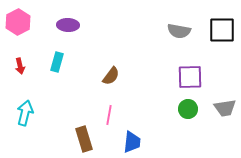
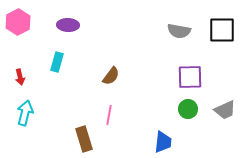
red arrow: moved 11 px down
gray trapezoid: moved 2 px down; rotated 15 degrees counterclockwise
blue trapezoid: moved 31 px right
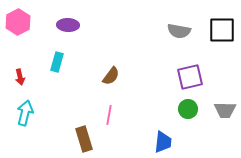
purple square: rotated 12 degrees counterclockwise
gray trapezoid: rotated 25 degrees clockwise
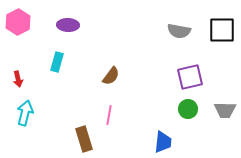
red arrow: moved 2 px left, 2 px down
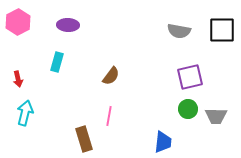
gray trapezoid: moved 9 px left, 6 px down
pink line: moved 1 px down
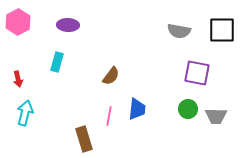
purple square: moved 7 px right, 4 px up; rotated 24 degrees clockwise
blue trapezoid: moved 26 px left, 33 px up
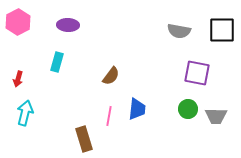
red arrow: rotated 28 degrees clockwise
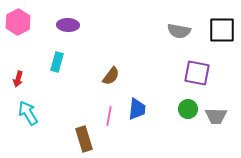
cyan arrow: moved 3 px right; rotated 45 degrees counterclockwise
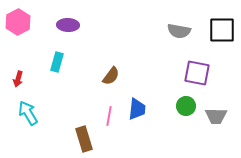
green circle: moved 2 px left, 3 px up
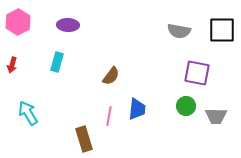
red arrow: moved 6 px left, 14 px up
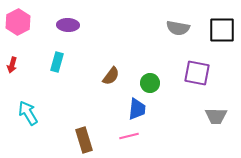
gray semicircle: moved 1 px left, 3 px up
green circle: moved 36 px left, 23 px up
pink line: moved 20 px right, 20 px down; rotated 66 degrees clockwise
brown rectangle: moved 1 px down
